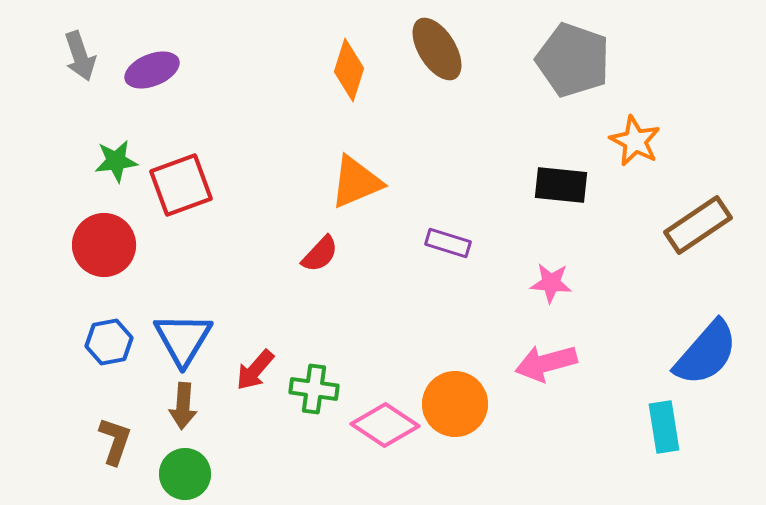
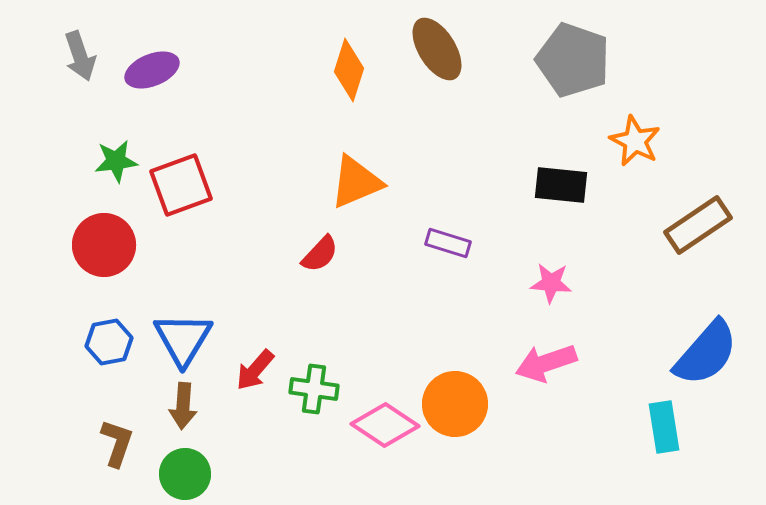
pink arrow: rotated 4 degrees counterclockwise
brown L-shape: moved 2 px right, 2 px down
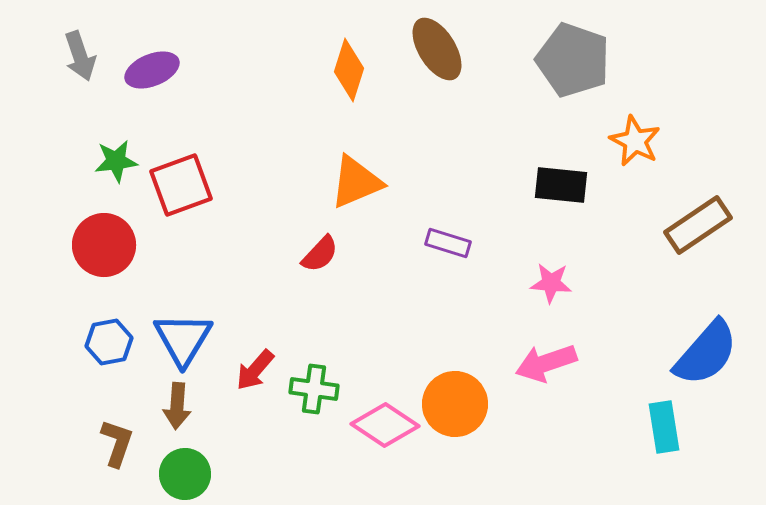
brown arrow: moved 6 px left
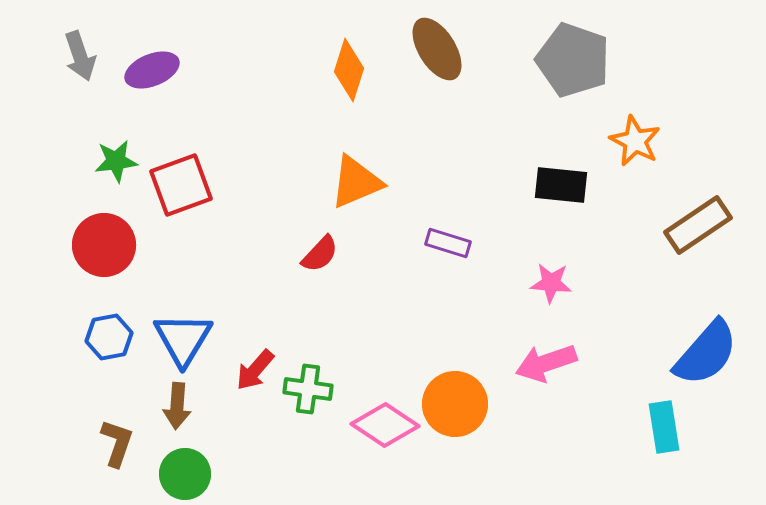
blue hexagon: moved 5 px up
green cross: moved 6 px left
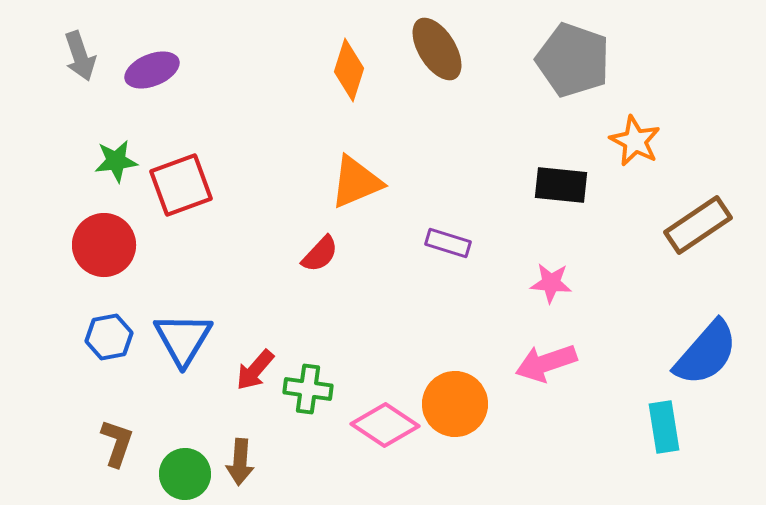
brown arrow: moved 63 px right, 56 px down
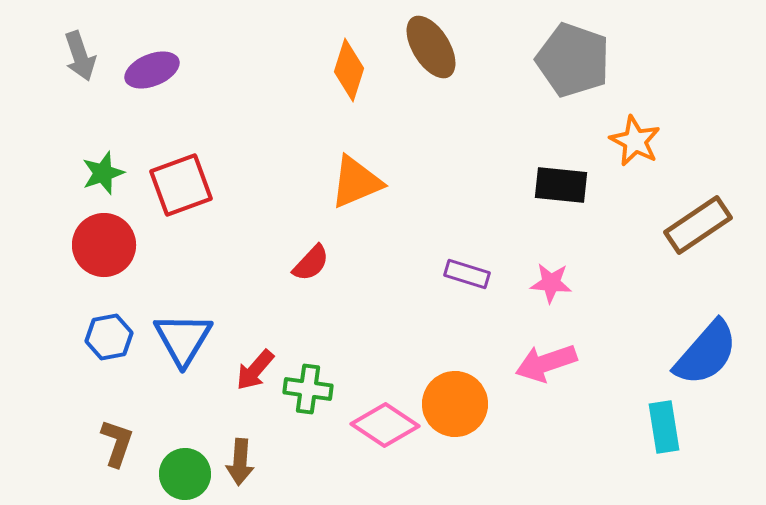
brown ellipse: moved 6 px left, 2 px up
green star: moved 13 px left, 12 px down; rotated 12 degrees counterclockwise
purple rectangle: moved 19 px right, 31 px down
red semicircle: moved 9 px left, 9 px down
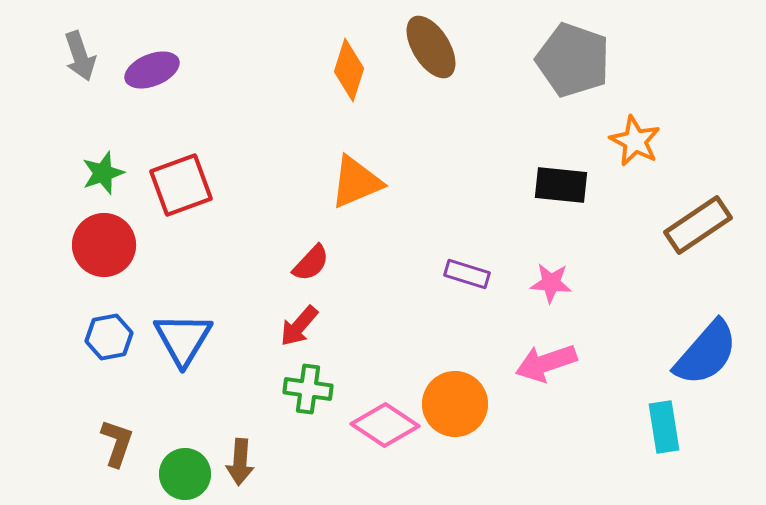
red arrow: moved 44 px right, 44 px up
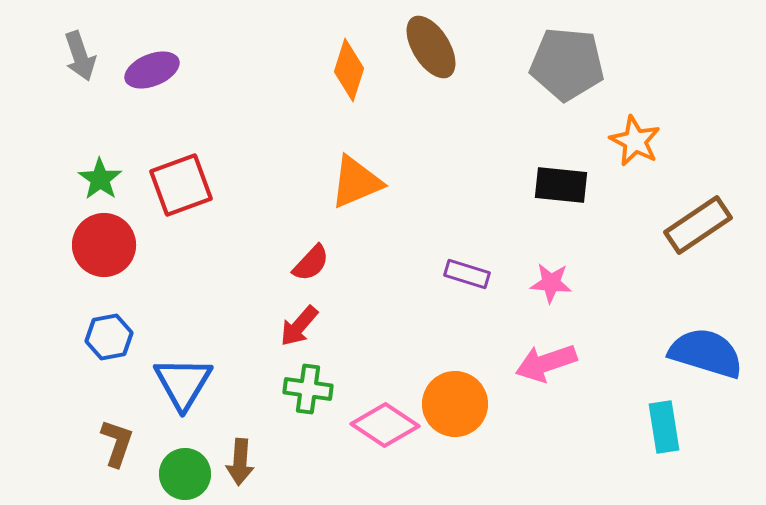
gray pentagon: moved 6 px left, 4 px down; rotated 14 degrees counterclockwise
green star: moved 3 px left, 6 px down; rotated 18 degrees counterclockwise
blue triangle: moved 44 px down
blue semicircle: rotated 114 degrees counterclockwise
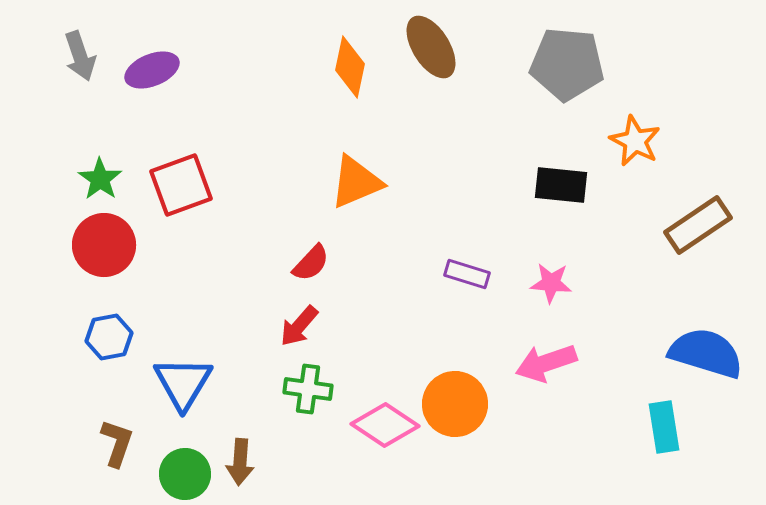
orange diamond: moved 1 px right, 3 px up; rotated 6 degrees counterclockwise
